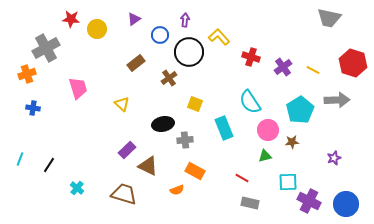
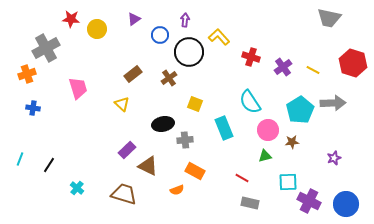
brown rectangle at (136, 63): moved 3 px left, 11 px down
gray arrow at (337, 100): moved 4 px left, 3 px down
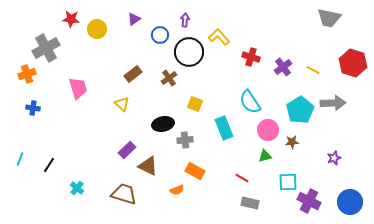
blue circle at (346, 204): moved 4 px right, 2 px up
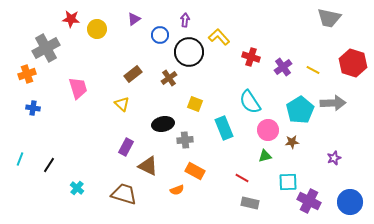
purple rectangle at (127, 150): moved 1 px left, 3 px up; rotated 18 degrees counterclockwise
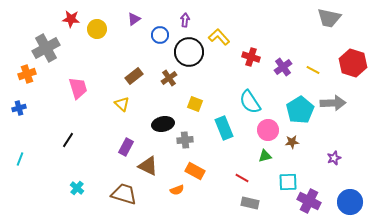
brown rectangle at (133, 74): moved 1 px right, 2 px down
blue cross at (33, 108): moved 14 px left; rotated 24 degrees counterclockwise
black line at (49, 165): moved 19 px right, 25 px up
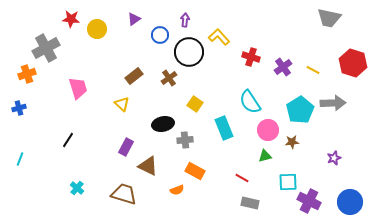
yellow square at (195, 104): rotated 14 degrees clockwise
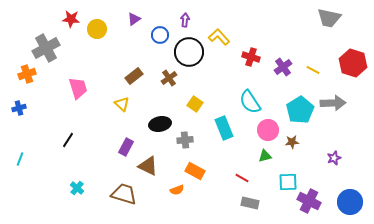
black ellipse at (163, 124): moved 3 px left
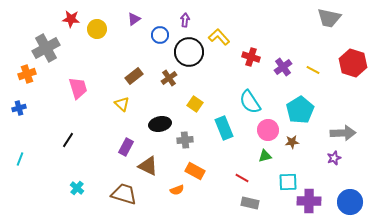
gray arrow at (333, 103): moved 10 px right, 30 px down
purple cross at (309, 201): rotated 25 degrees counterclockwise
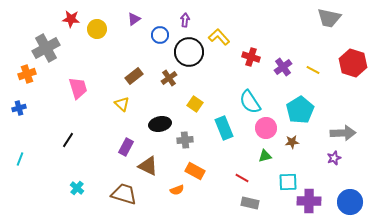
pink circle at (268, 130): moved 2 px left, 2 px up
